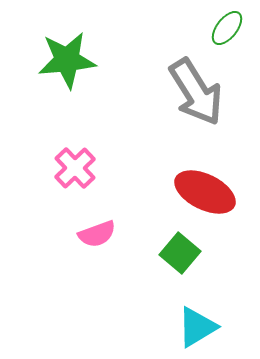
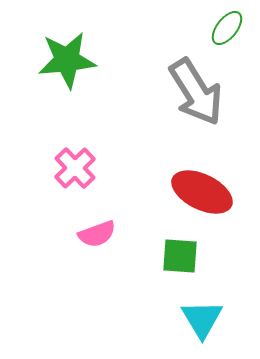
red ellipse: moved 3 px left
green square: moved 3 px down; rotated 36 degrees counterclockwise
cyan triangle: moved 5 px right, 8 px up; rotated 30 degrees counterclockwise
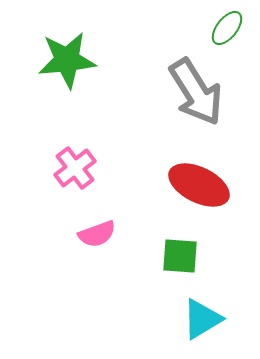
pink cross: rotated 6 degrees clockwise
red ellipse: moved 3 px left, 7 px up
cyan triangle: rotated 30 degrees clockwise
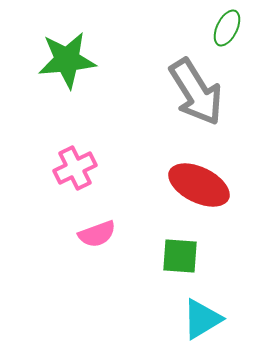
green ellipse: rotated 12 degrees counterclockwise
pink cross: rotated 12 degrees clockwise
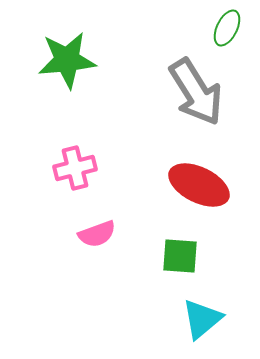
pink cross: rotated 12 degrees clockwise
cyan triangle: rotated 9 degrees counterclockwise
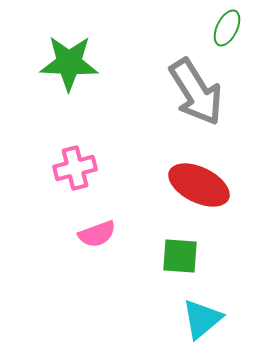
green star: moved 2 px right, 3 px down; rotated 8 degrees clockwise
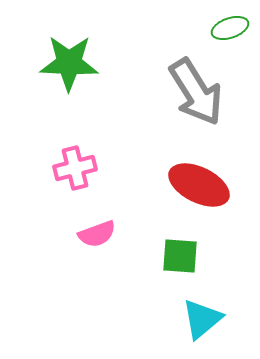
green ellipse: moved 3 px right; rotated 45 degrees clockwise
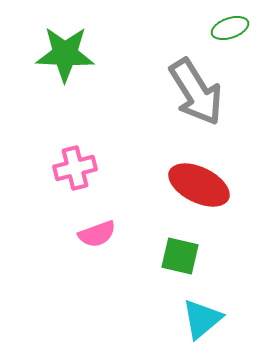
green star: moved 4 px left, 9 px up
green square: rotated 9 degrees clockwise
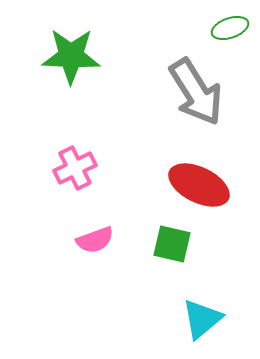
green star: moved 6 px right, 2 px down
pink cross: rotated 12 degrees counterclockwise
pink semicircle: moved 2 px left, 6 px down
green square: moved 8 px left, 12 px up
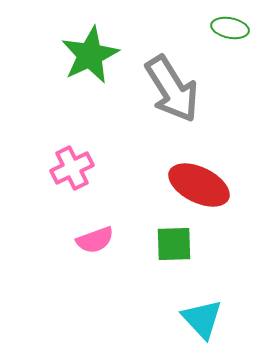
green ellipse: rotated 30 degrees clockwise
green star: moved 19 px right, 1 px up; rotated 28 degrees counterclockwise
gray arrow: moved 24 px left, 3 px up
pink cross: moved 3 px left
green square: moved 2 px right; rotated 15 degrees counterclockwise
cyan triangle: rotated 33 degrees counterclockwise
